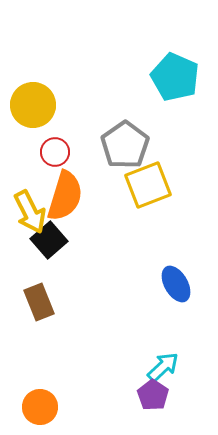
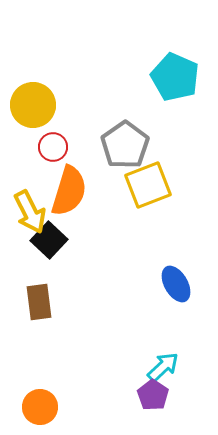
red circle: moved 2 px left, 5 px up
orange semicircle: moved 4 px right, 5 px up
black square: rotated 6 degrees counterclockwise
brown rectangle: rotated 15 degrees clockwise
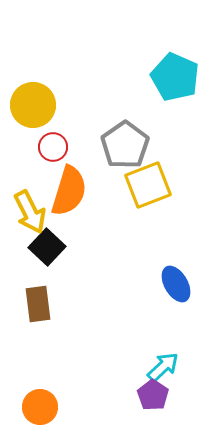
black square: moved 2 px left, 7 px down
brown rectangle: moved 1 px left, 2 px down
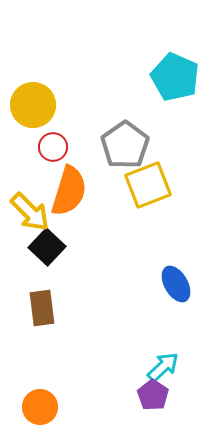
yellow arrow: rotated 18 degrees counterclockwise
brown rectangle: moved 4 px right, 4 px down
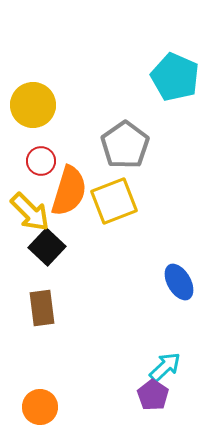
red circle: moved 12 px left, 14 px down
yellow square: moved 34 px left, 16 px down
blue ellipse: moved 3 px right, 2 px up
cyan arrow: moved 2 px right
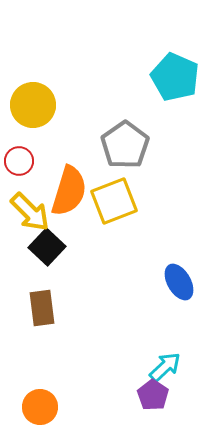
red circle: moved 22 px left
